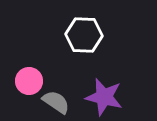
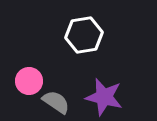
white hexagon: rotated 12 degrees counterclockwise
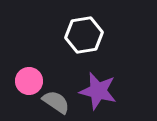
purple star: moved 6 px left, 6 px up
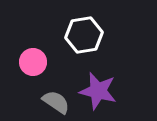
pink circle: moved 4 px right, 19 px up
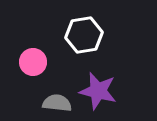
gray semicircle: moved 1 px right, 1 px down; rotated 28 degrees counterclockwise
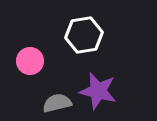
pink circle: moved 3 px left, 1 px up
gray semicircle: rotated 20 degrees counterclockwise
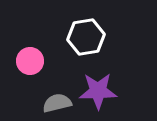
white hexagon: moved 2 px right, 2 px down
purple star: rotated 15 degrees counterclockwise
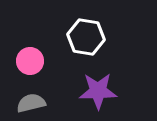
white hexagon: rotated 18 degrees clockwise
gray semicircle: moved 26 px left
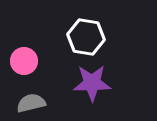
pink circle: moved 6 px left
purple star: moved 6 px left, 8 px up
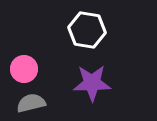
white hexagon: moved 1 px right, 7 px up
pink circle: moved 8 px down
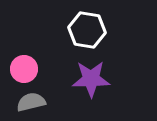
purple star: moved 1 px left, 4 px up
gray semicircle: moved 1 px up
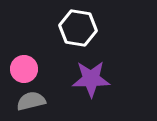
white hexagon: moved 9 px left, 2 px up
gray semicircle: moved 1 px up
